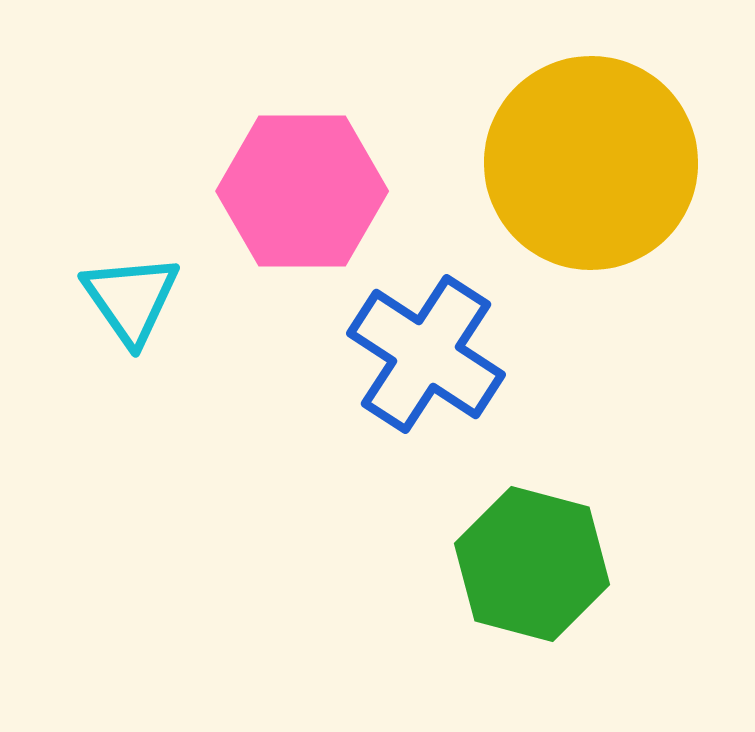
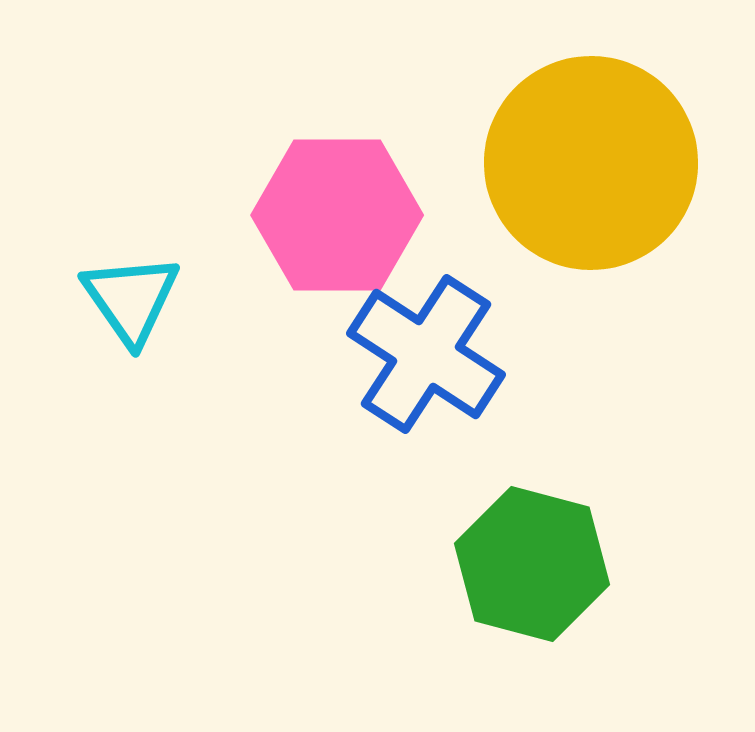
pink hexagon: moved 35 px right, 24 px down
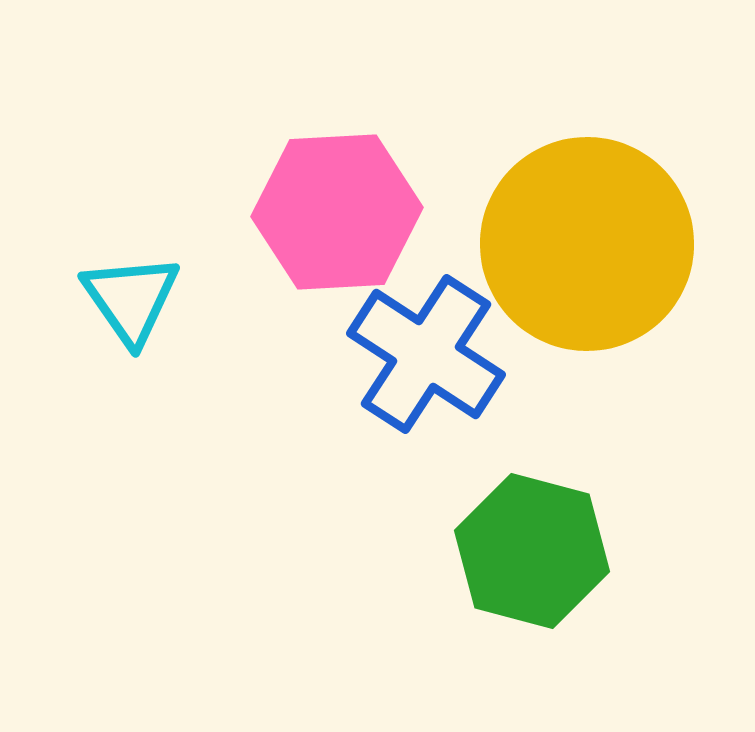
yellow circle: moved 4 px left, 81 px down
pink hexagon: moved 3 px up; rotated 3 degrees counterclockwise
green hexagon: moved 13 px up
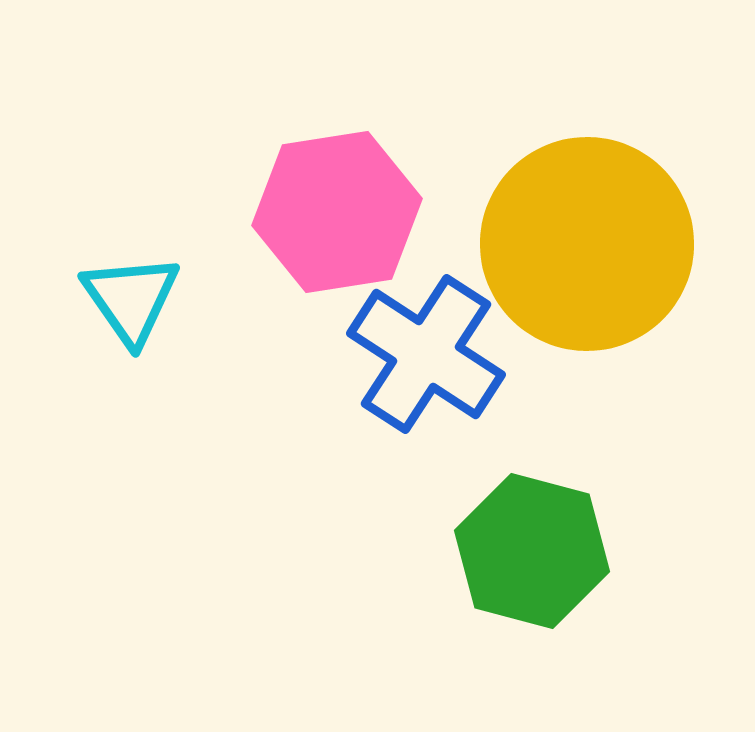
pink hexagon: rotated 6 degrees counterclockwise
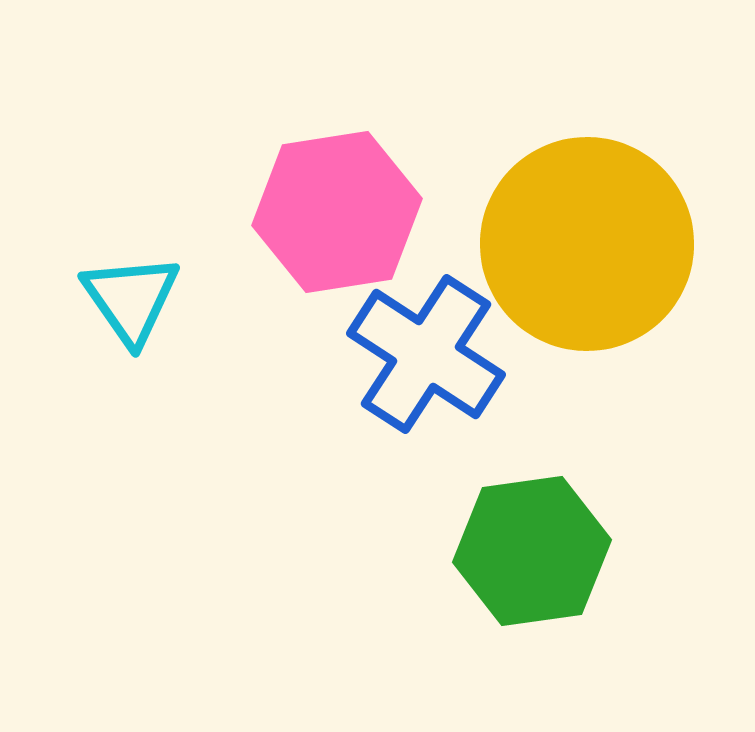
green hexagon: rotated 23 degrees counterclockwise
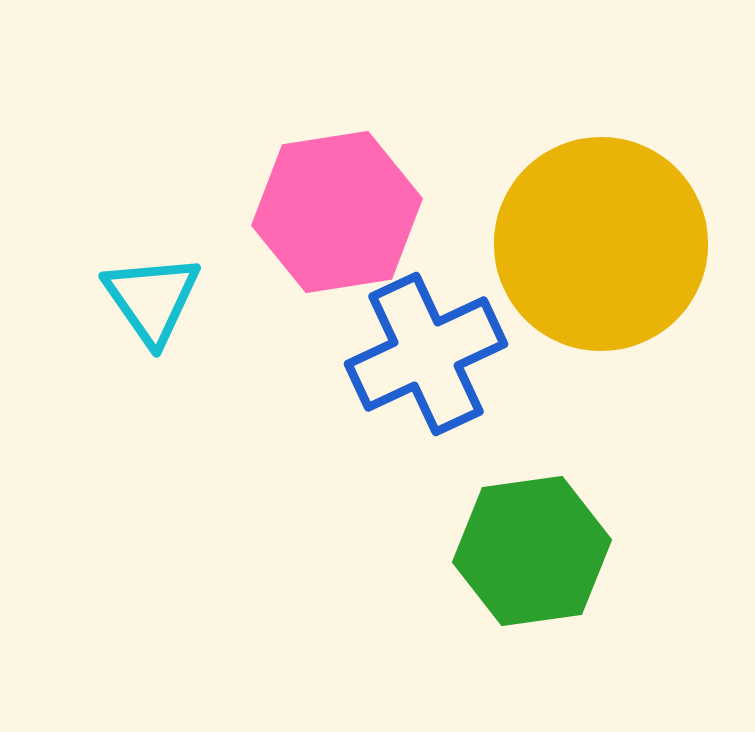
yellow circle: moved 14 px right
cyan triangle: moved 21 px right
blue cross: rotated 32 degrees clockwise
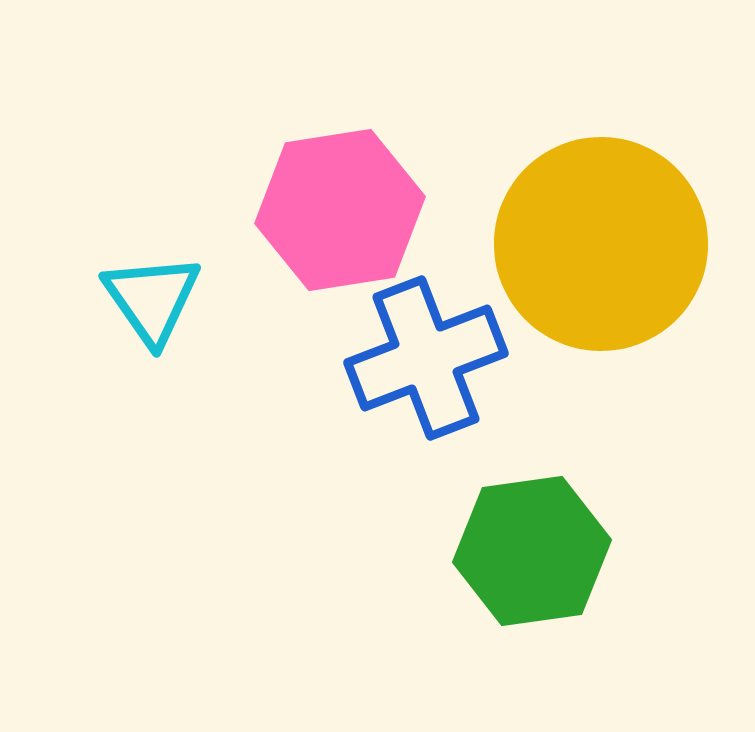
pink hexagon: moved 3 px right, 2 px up
blue cross: moved 4 px down; rotated 4 degrees clockwise
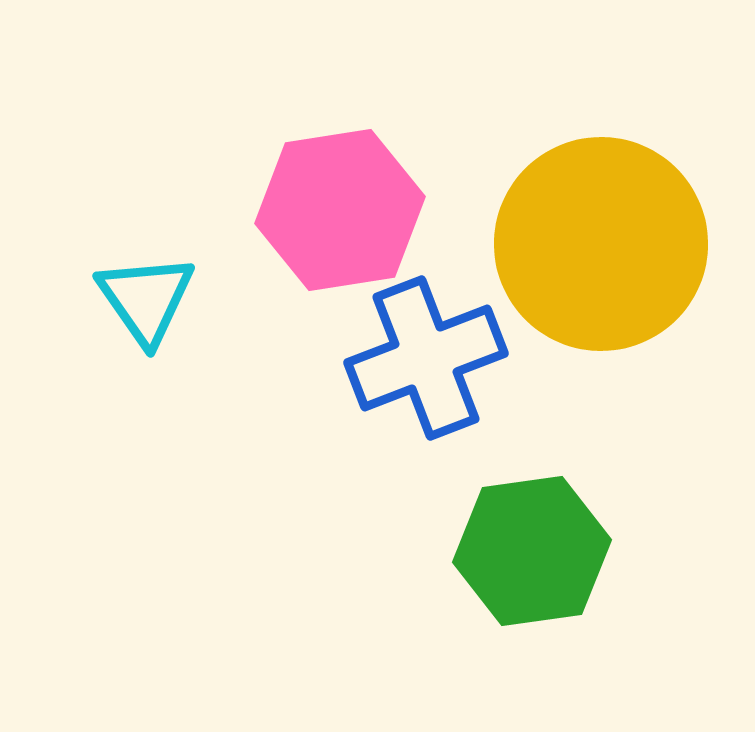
cyan triangle: moved 6 px left
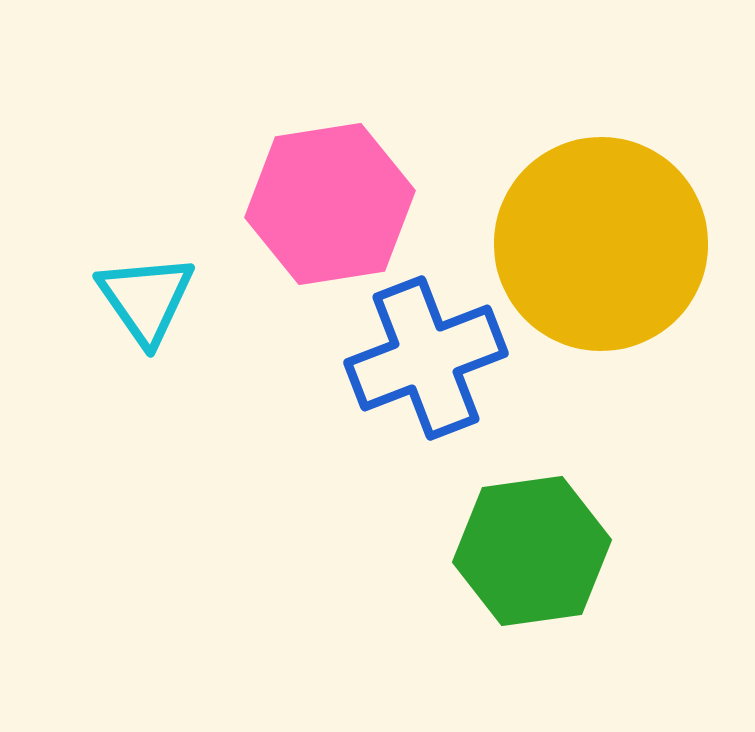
pink hexagon: moved 10 px left, 6 px up
